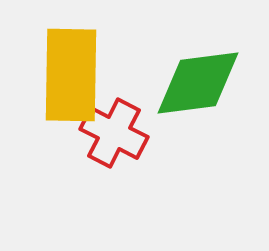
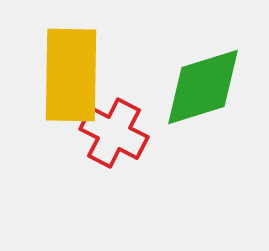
green diamond: moved 5 px right, 4 px down; rotated 10 degrees counterclockwise
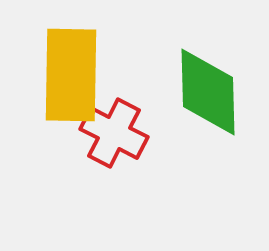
green diamond: moved 5 px right, 5 px down; rotated 74 degrees counterclockwise
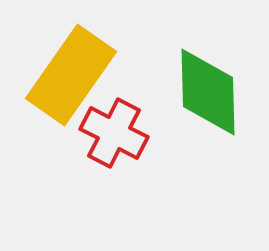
yellow rectangle: rotated 34 degrees clockwise
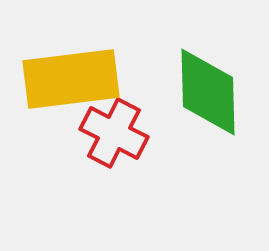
yellow rectangle: moved 4 px down; rotated 48 degrees clockwise
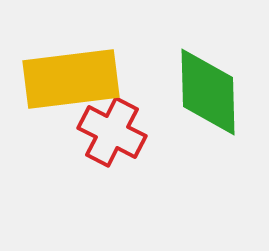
red cross: moved 2 px left, 1 px up
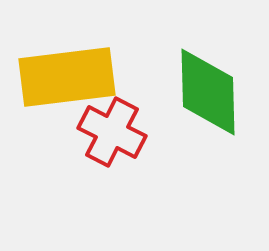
yellow rectangle: moved 4 px left, 2 px up
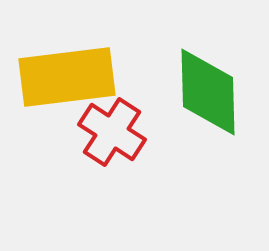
red cross: rotated 6 degrees clockwise
